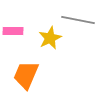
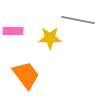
yellow star: rotated 25 degrees clockwise
orange trapezoid: rotated 120 degrees clockwise
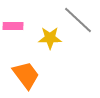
gray line: rotated 32 degrees clockwise
pink rectangle: moved 5 px up
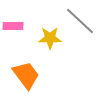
gray line: moved 2 px right, 1 px down
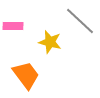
yellow star: moved 4 px down; rotated 15 degrees clockwise
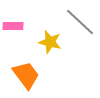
gray line: moved 1 px down
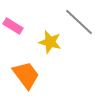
gray line: moved 1 px left
pink rectangle: rotated 30 degrees clockwise
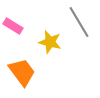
gray line: rotated 16 degrees clockwise
orange trapezoid: moved 4 px left, 3 px up
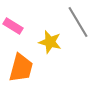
gray line: moved 1 px left
orange trapezoid: moved 1 px left, 4 px up; rotated 52 degrees clockwise
